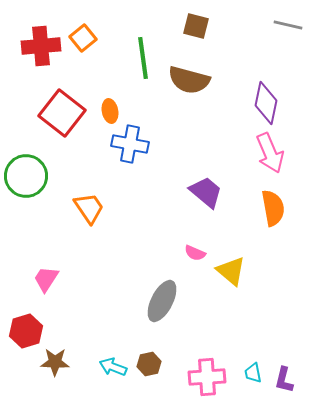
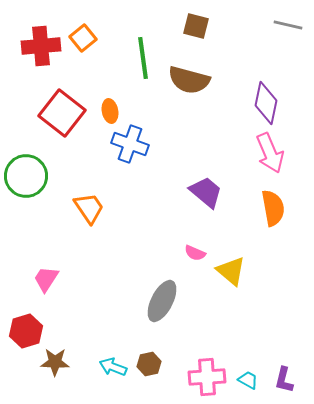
blue cross: rotated 9 degrees clockwise
cyan trapezoid: moved 5 px left, 7 px down; rotated 130 degrees clockwise
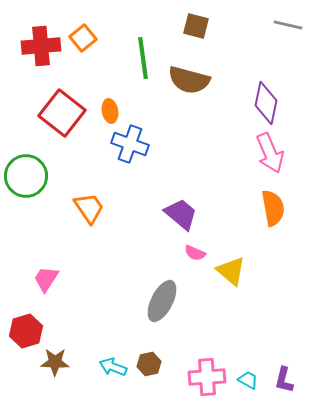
purple trapezoid: moved 25 px left, 22 px down
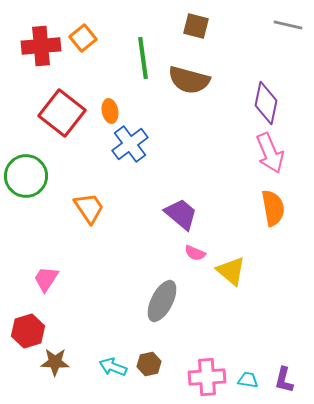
blue cross: rotated 33 degrees clockwise
red hexagon: moved 2 px right
cyan trapezoid: rotated 20 degrees counterclockwise
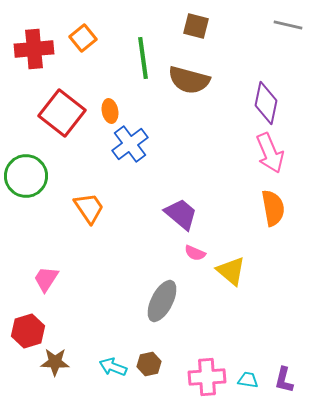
red cross: moved 7 px left, 3 px down
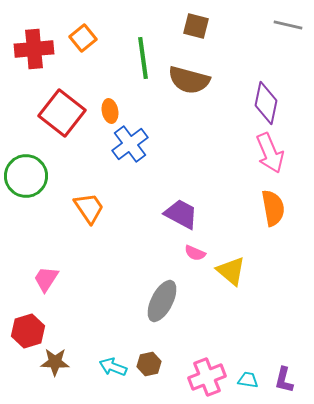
purple trapezoid: rotated 12 degrees counterclockwise
pink cross: rotated 18 degrees counterclockwise
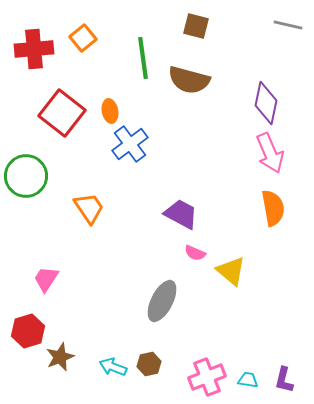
brown star: moved 5 px right, 5 px up; rotated 24 degrees counterclockwise
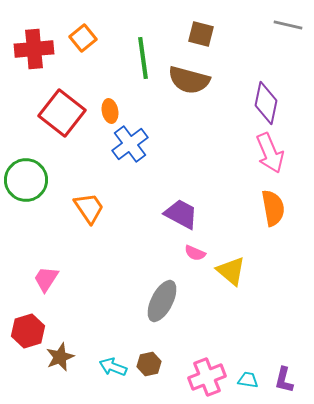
brown square: moved 5 px right, 8 px down
green circle: moved 4 px down
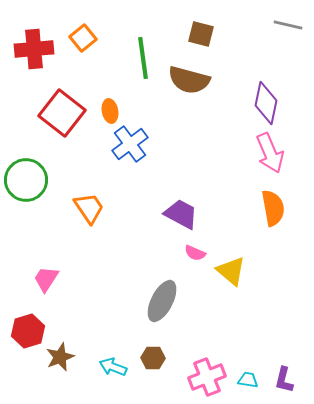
brown hexagon: moved 4 px right, 6 px up; rotated 15 degrees clockwise
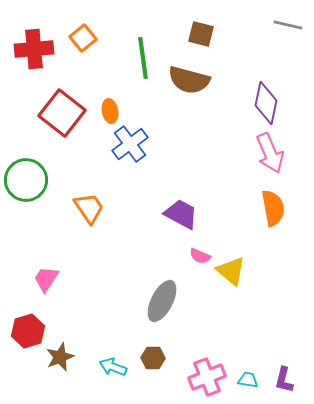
pink semicircle: moved 5 px right, 3 px down
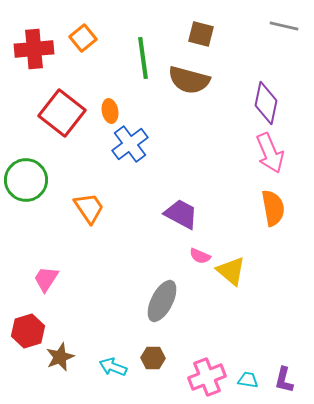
gray line: moved 4 px left, 1 px down
